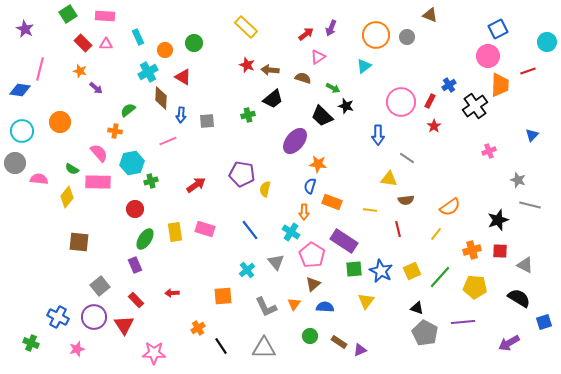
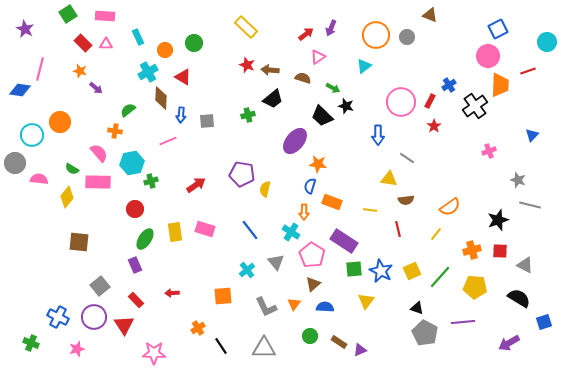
cyan circle at (22, 131): moved 10 px right, 4 px down
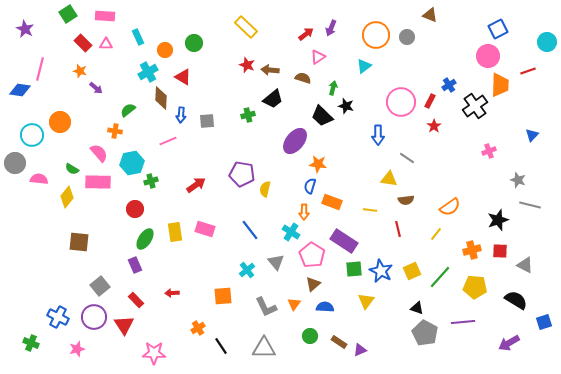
green arrow at (333, 88): rotated 104 degrees counterclockwise
black semicircle at (519, 298): moved 3 px left, 2 px down
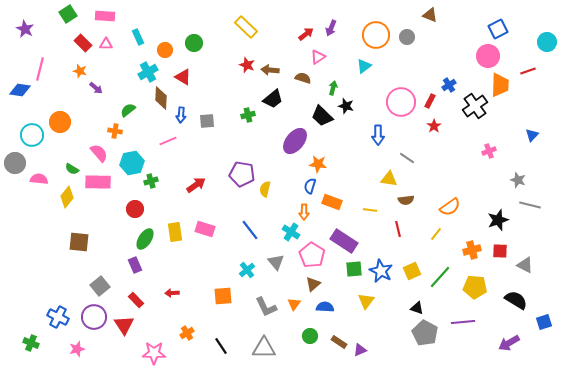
orange cross at (198, 328): moved 11 px left, 5 px down
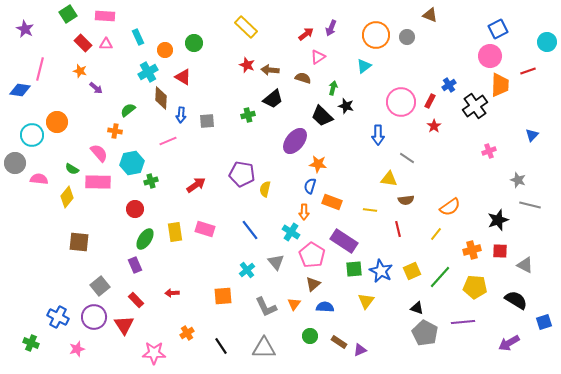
pink circle at (488, 56): moved 2 px right
orange circle at (60, 122): moved 3 px left
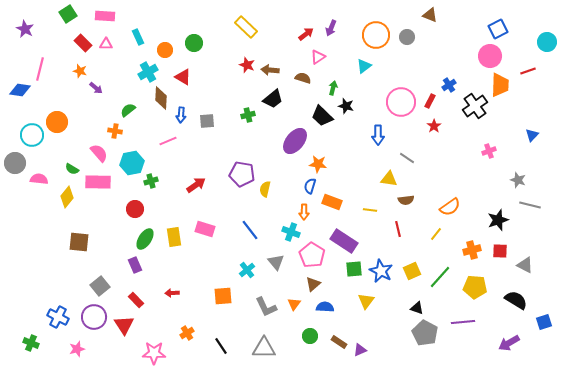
yellow rectangle at (175, 232): moved 1 px left, 5 px down
cyan cross at (291, 232): rotated 12 degrees counterclockwise
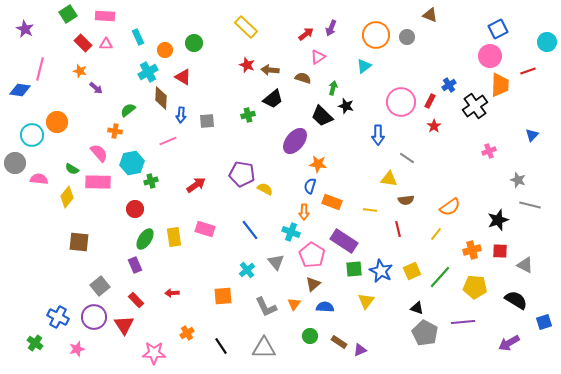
yellow semicircle at (265, 189): rotated 105 degrees clockwise
green cross at (31, 343): moved 4 px right; rotated 14 degrees clockwise
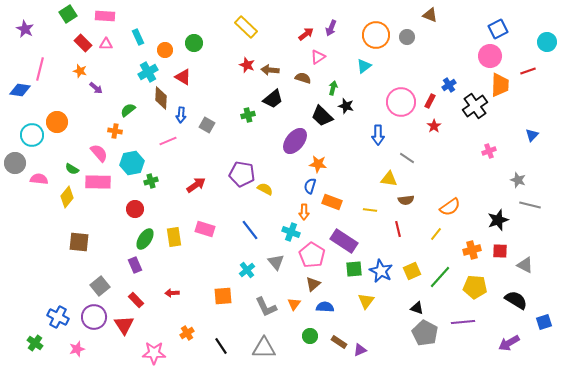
gray square at (207, 121): moved 4 px down; rotated 35 degrees clockwise
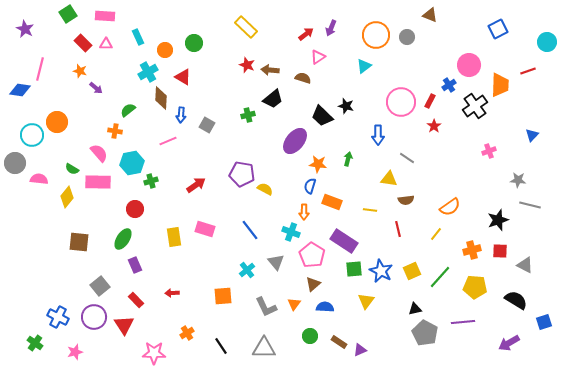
pink circle at (490, 56): moved 21 px left, 9 px down
green arrow at (333, 88): moved 15 px right, 71 px down
gray star at (518, 180): rotated 14 degrees counterclockwise
green ellipse at (145, 239): moved 22 px left
black triangle at (417, 308): moved 2 px left, 1 px down; rotated 32 degrees counterclockwise
pink star at (77, 349): moved 2 px left, 3 px down
